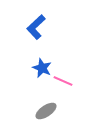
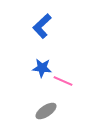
blue L-shape: moved 6 px right, 1 px up
blue star: rotated 18 degrees counterclockwise
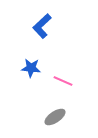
blue star: moved 11 px left
gray ellipse: moved 9 px right, 6 px down
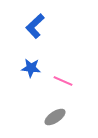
blue L-shape: moved 7 px left
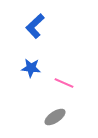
pink line: moved 1 px right, 2 px down
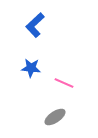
blue L-shape: moved 1 px up
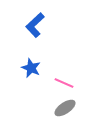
blue star: rotated 18 degrees clockwise
gray ellipse: moved 10 px right, 9 px up
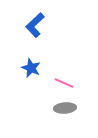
gray ellipse: rotated 30 degrees clockwise
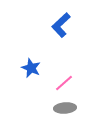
blue L-shape: moved 26 px right
pink line: rotated 66 degrees counterclockwise
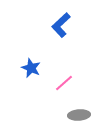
gray ellipse: moved 14 px right, 7 px down
